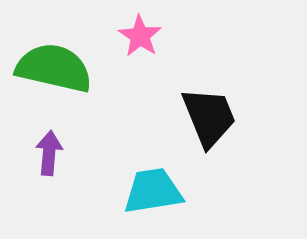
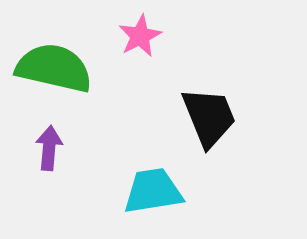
pink star: rotated 12 degrees clockwise
purple arrow: moved 5 px up
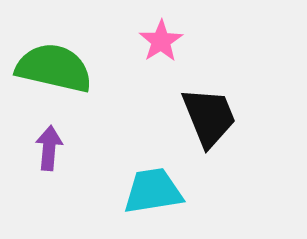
pink star: moved 21 px right, 5 px down; rotated 6 degrees counterclockwise
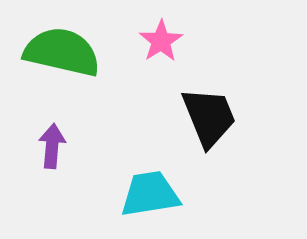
green semicircle: moved 8 px right, 16 px up
purple arrow: moved 3 px right, 2 px up
cyan trapezoid: moved 3 px left, 3 px down
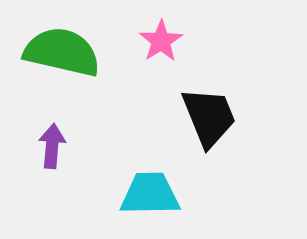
cyan trapezoid: rotated 8 degrees clockwise
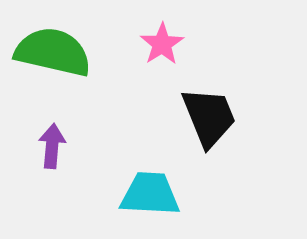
pink star: moved 1 px right, 3 px down
green semicircle: moved 9 px left
cyan trapezoid: rotated 4 degrees clockwise
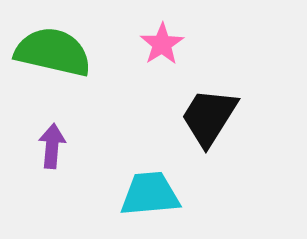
black trapezoid: rotated 126 degrees counterclockwise
cyan trapezoid: rotated 8 degrees counterclockwise
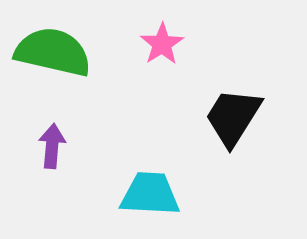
black trapezoid: moved 24 px right
cyan trapezoid: rotated 8 degrees clockwise
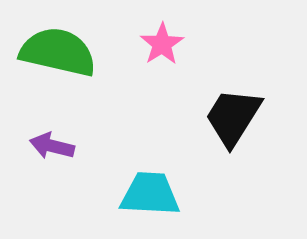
green semicircle: moved 5 px right
purple arrow: rotated 81 degrees counterclockwise
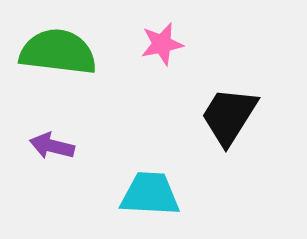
pink star: rotated 21 degrees clockwise
green semicircle: rotated 6 degrees counterclockwise
black trapezoid: moved 4 px left, 1 px up
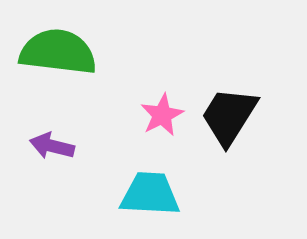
pink star: moved 71 px down; rotated 15 degrees counterclockwise
